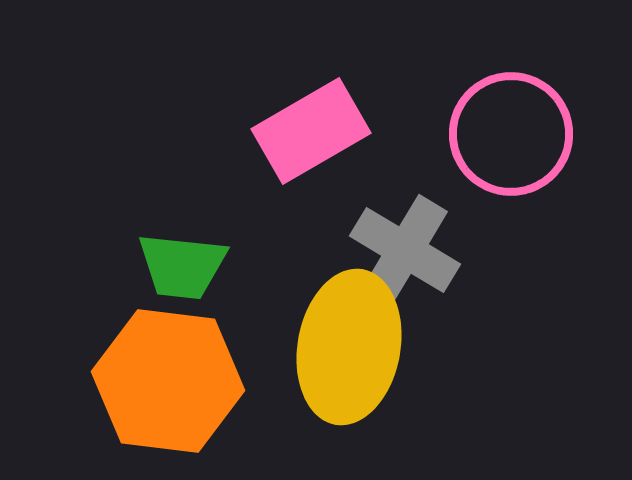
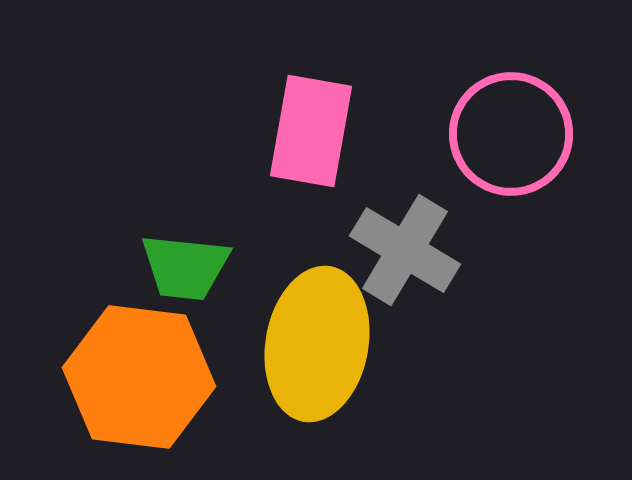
pink rectangle: rotated 50 degrees counterclockwise
green trapezoid: moved 3 px right, 1 px down
yellow ellipse: moved 32 px left, 3 px up
orange hexagon: moved 29 px left, 4 px up
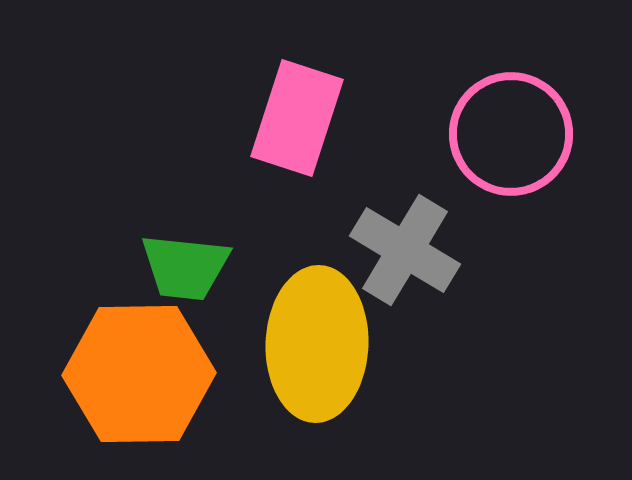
pink rectangle: moved 14 px left, 13 px up; rotated 8 degrees clockwise
yellow ellipse: rotated 8 degrees counterclockwise
orange hexagon: moved 3 px up; rotated 8 degrees counterclockwise
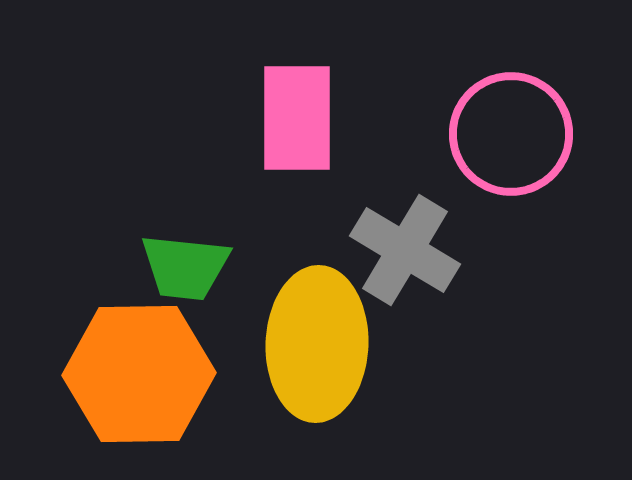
pink rectangle: rotated 18 degrees counterclockwise
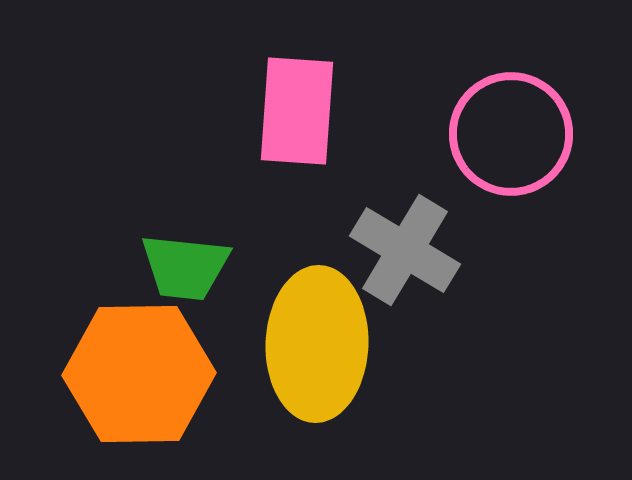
pink rectangle: moved 7 px up; rotated 4 degrees clockwise
